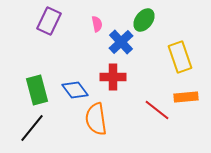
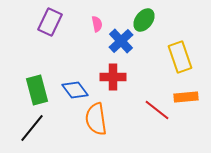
purple rectangle: moved 1 px right, 1 px down
blue cross: moved 1 px up
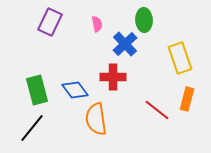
green ellipse: rotated 40 degrees counterclockwise
blue cross: moved 4 px right, 3 px down
yellow rectangle: moved 1 px down
orange rectangle: moved 1 px right, 2 px down; rotated 70 degrees counterclockwise
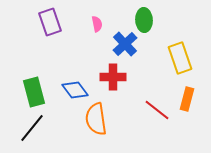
purple rectangle: rotated 44 degrees counterclockwise
green rectangle: moved 3 px left, 2 px down
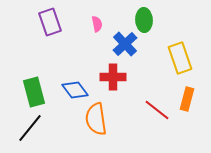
black line: moved 2 px left
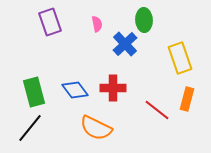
red cross: moved 11 px down
orange semicircle: moved 9 px down; rotated 56 degrees counterclockwise
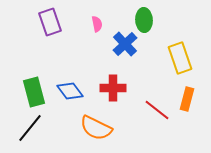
blue diamond: moved 5 px left, 1 px down
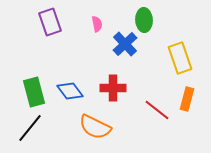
orange semicircle: moved 1 px left, 1 px up
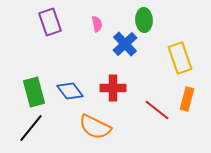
black line: moved 1 px right
